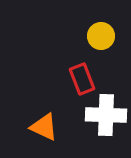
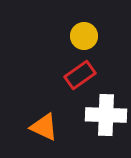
yellow circle: moved 17 px left
red rectangle: moved 2 px left, 4 px up; rotated 76 degrees clockwise
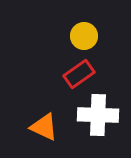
red rectangle: moved 1 px left, 1 px up
white cross: moved 8 px left
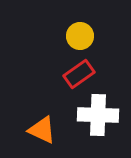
yellow circle: moved 4 px left
orange triangle: moved 2 px left, 3 px down
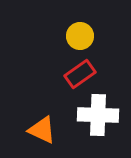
red rectangle: moved 1 px right
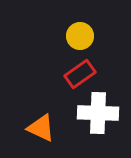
white cross: moved 2 px up
orange triangle: moved 1 px left, 2 px up
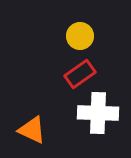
orange triangle: moved 9 px left, 2 px down
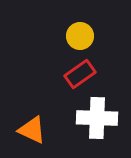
white cross: moved 1 px left, 5 px down
